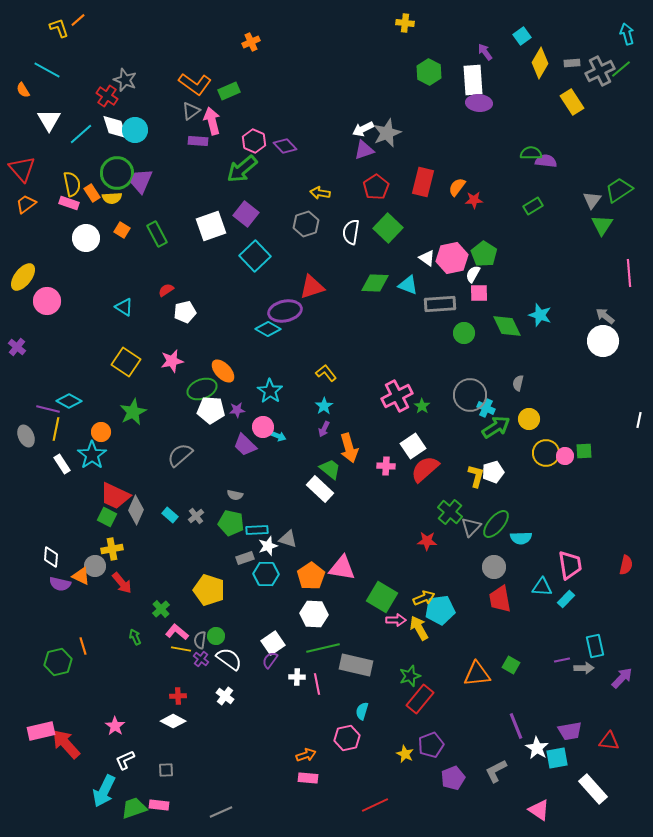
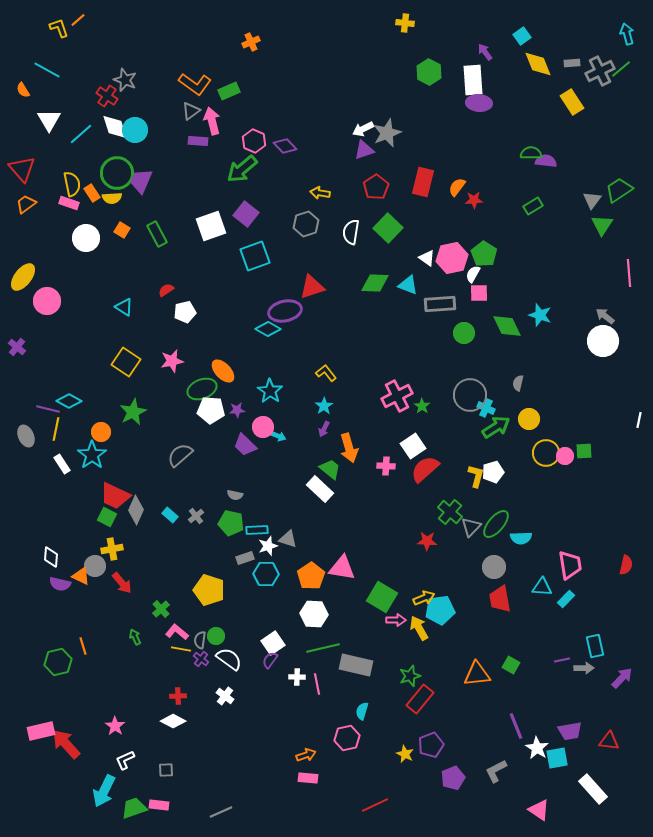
yellow diamond at (540, 63): moved 2 px left, 1 px down; rotated 52 degrees counterclockwise
cyan square at (255, 256): rotated 24 degrees clockwise
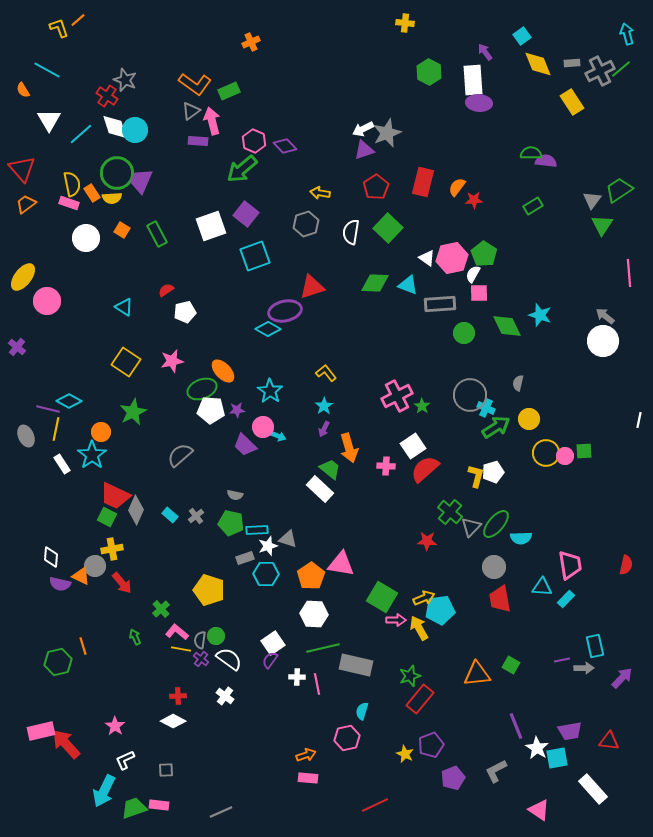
pink triangle at (342, 568): moved 1 px left, 4 px up
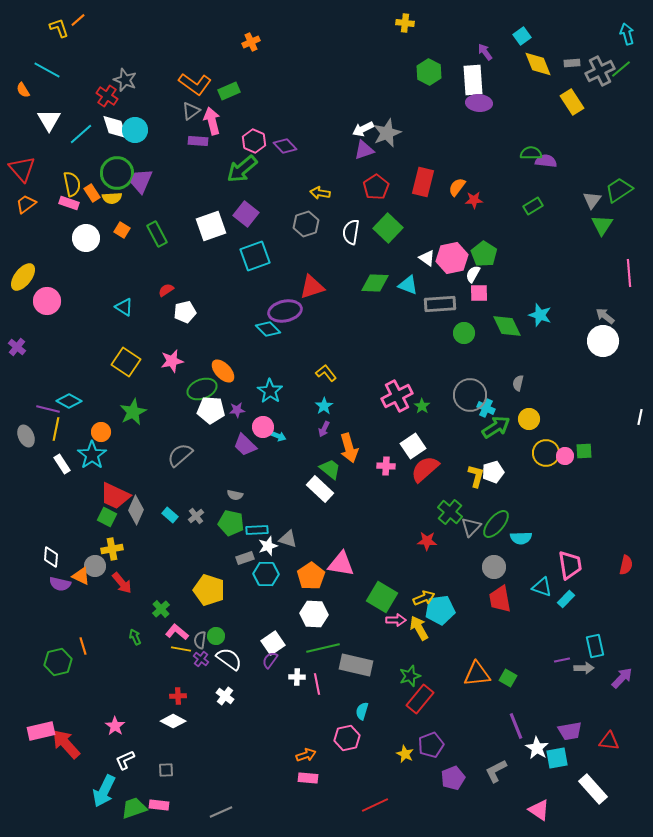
cyan diamond at (268, 329): rotated 15 degrees clockwise
white line at (639, 420): moved 1 px right, 3 px up
cyan triangle at (542, 587): rotated 15 degrees clockwise
green square at (511, 665): moved 3 px left, 13 px down
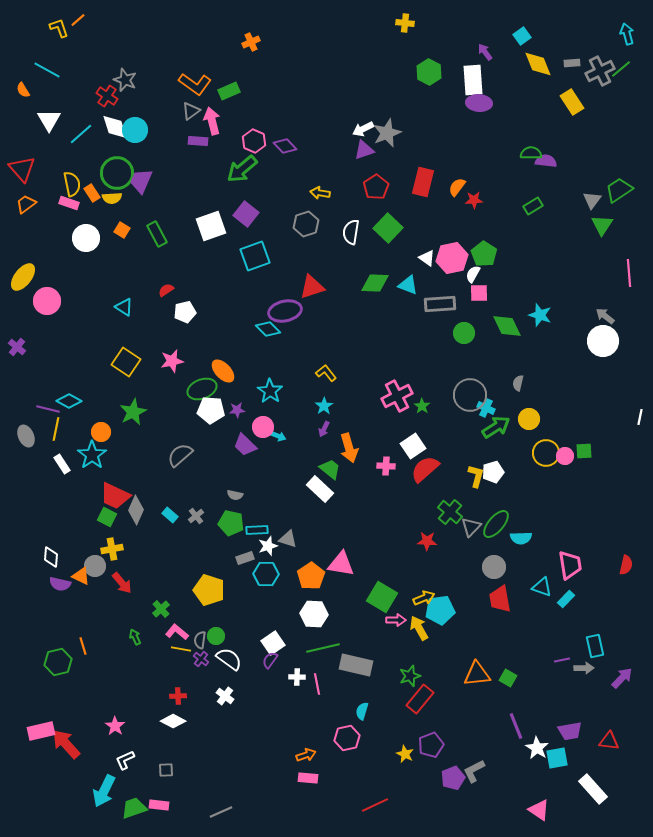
gray L-shape at (496, 771): moved 22 px left
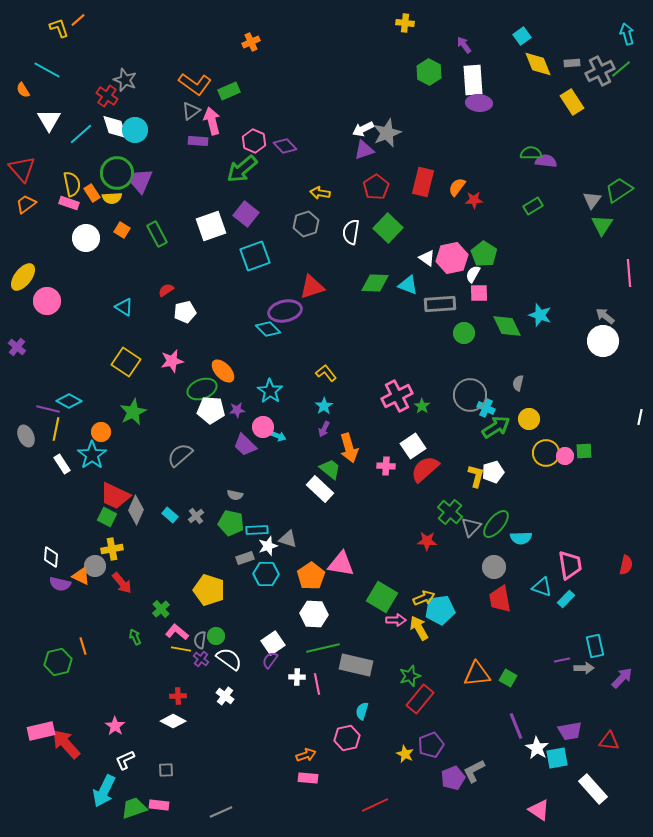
purple arrow at (485, 52): moved 21 px left, 7 px up
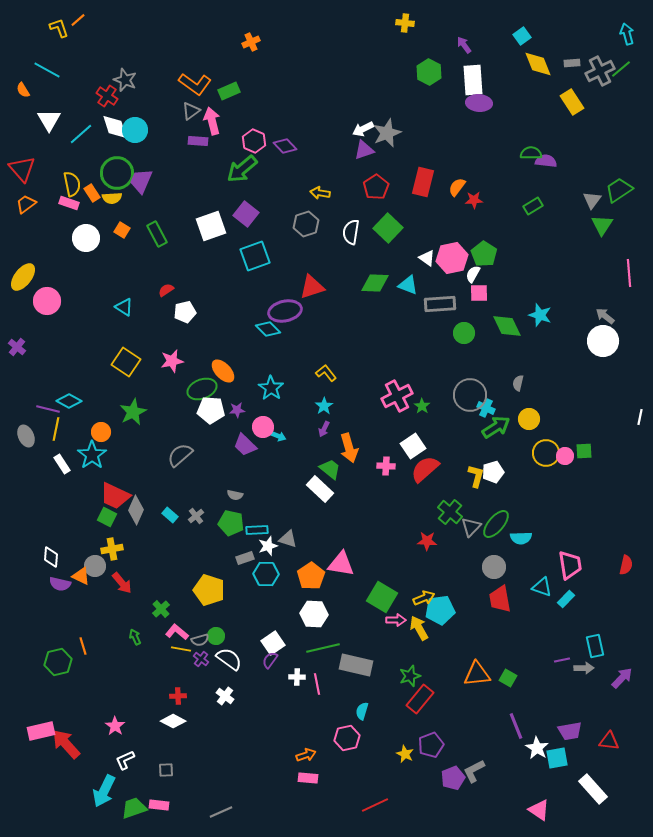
cyan star at (270, 391): moved 1 px right, 3 px up
gray semicircle at (200, 640): rotated 114 degrees counterclockwise
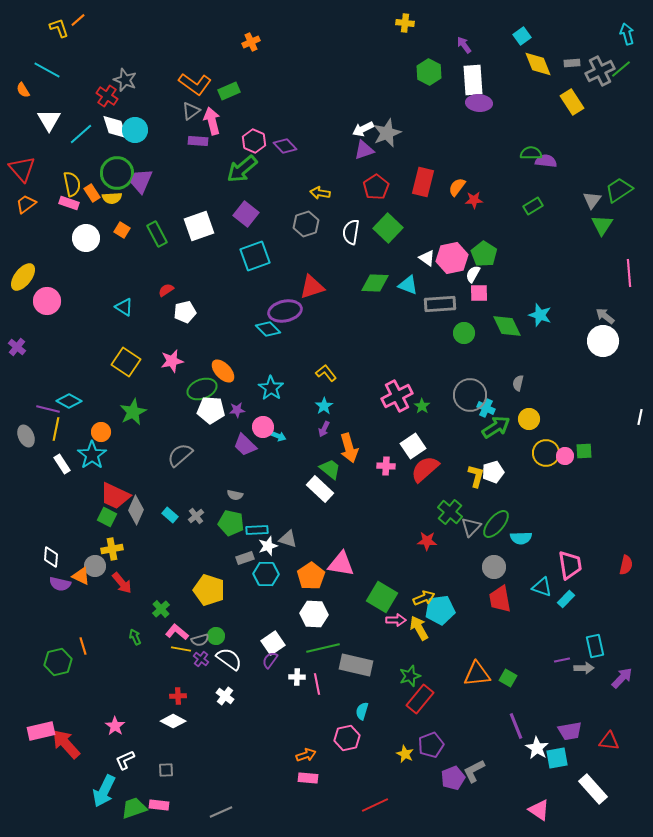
white square at (211, 226): moved 12 px left
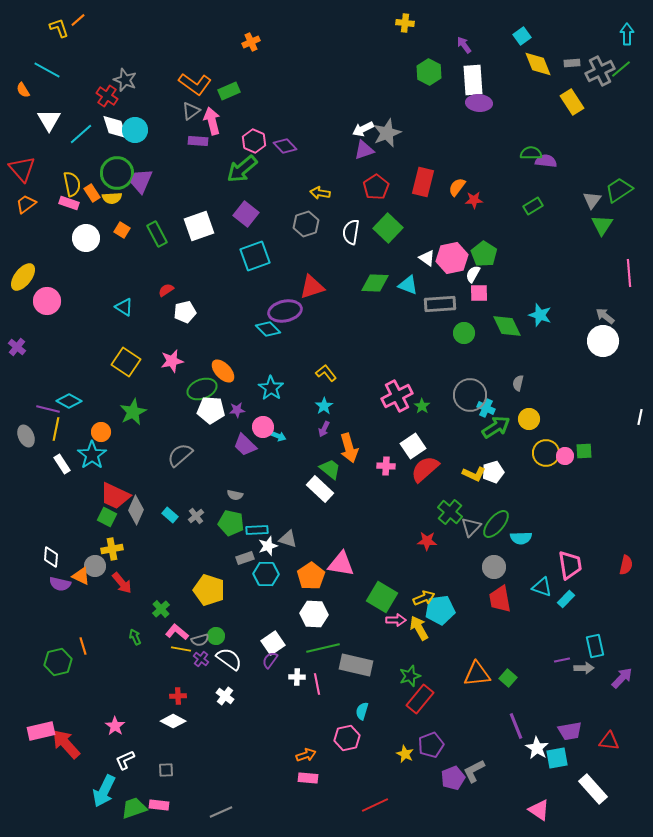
cyan arrow at (627, 34): rotated 15 degrees clockwise
yellow L-shape at (476, 476): moved 2 px left, 2 px up; rotated 100 degrees clockwise
green square at (508, 678): rotated 12 degrees clockwise
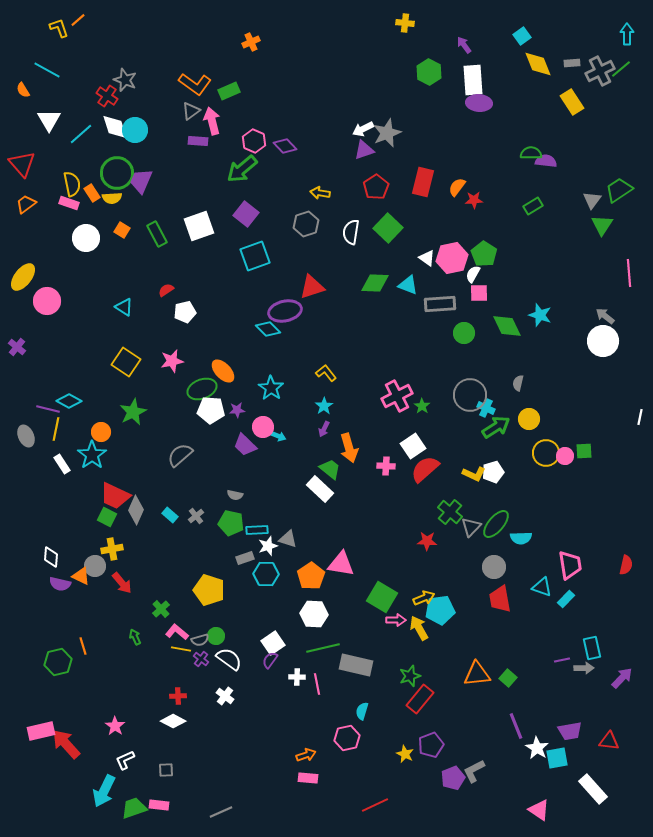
red triangle at (22, 169): moved 5 px up
cyan rectangle at (595, 646): moved 3 px left, 2 px down
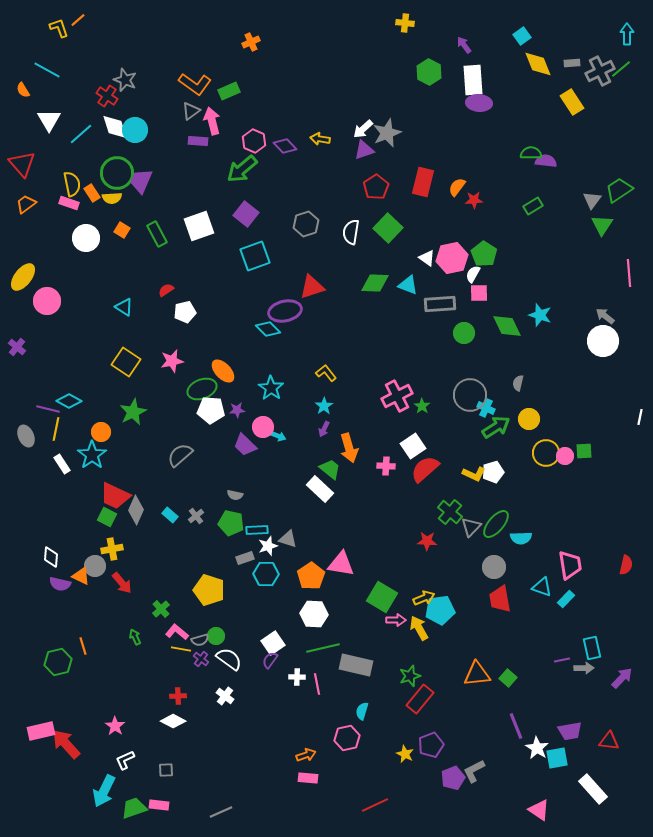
white arrow at (363, 129): rotated 15 degrees counterclockwise
yellow arrow at (320, 193): moved 54 px up
